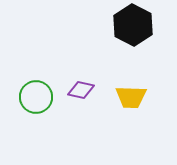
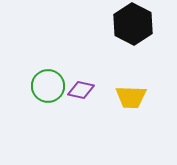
black hexagon: moved 1 px up
green circle: moved 12 px right, 11 px up
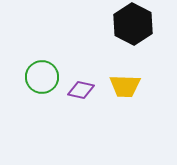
green circle: moved 6 px left, 9 px up
yellow trapezoid: moved 6 px left, 11 px up
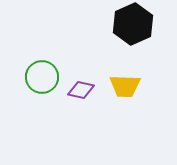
black hexagon: rotated 9 degrees clockwise
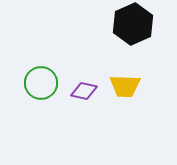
green circle: moved 1 px left, 6 px down
purple diamond: moved 3 px right, 1 px down
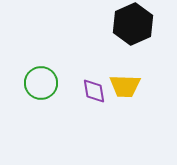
purple diamond: moved 10 px right; rotated 68 degrees clockwise
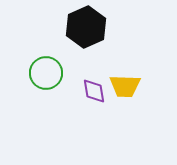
black hexagon: moved 47 px left, 3 px down
green circle: moved 5 px right, 10 px up
